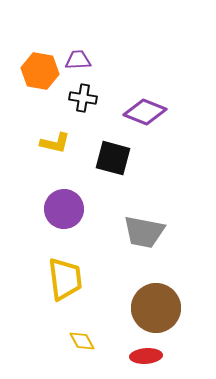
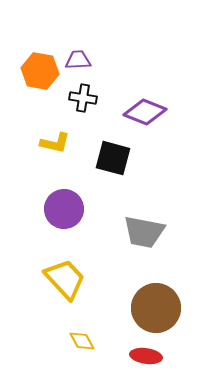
yellow trapezoid: rotated 36 degrees counterclockwise
red ellipse: rotated 12 degrees clockwise
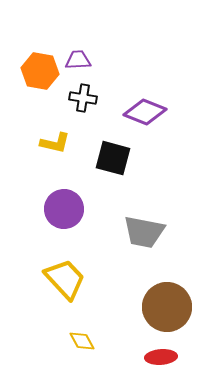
brown circle: moved 11 px right, 1 px up
red ellipse: moved 15 px right, 1 px down; rotated 12 degrees counterclockwise
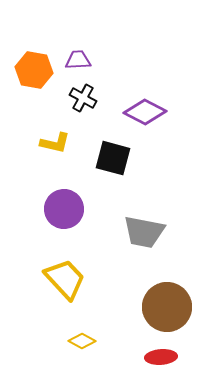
orange hexagon: moved 6 px left, 1 px up
black cross: rotated 20 degrees clockwise
purple diamond: rotated 6 degrees clockwise
yellow diamond: rotated 32 degrees counterclockwise
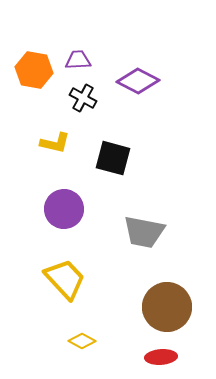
purple diamond: moved 7 px left, 31 px up
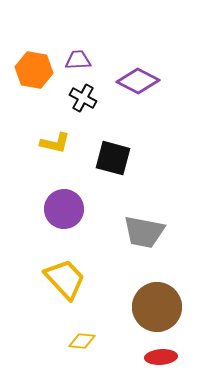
brown circle: moved 10 px left
yellow diamond: rotated 24 degrees counterclockwise
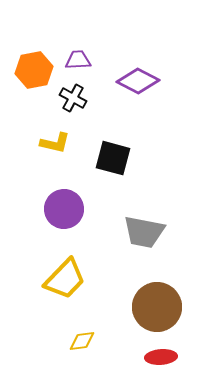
orange hexagon: rotated 21 degrees counterclockwise
black cross: moved 10 px left
yellow trapezoid: rotated 87 degrees clockwise
yellow diamond: rotated 12 degrees counterclockwise
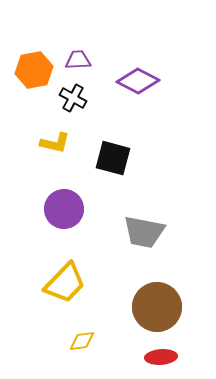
yellow trapezoid: moved 4 px down
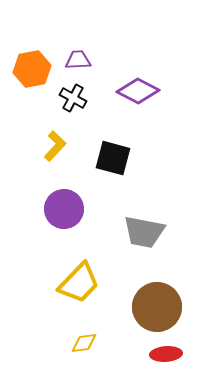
orange hexagon: moved 2 px left, 1 px up
purple diamond: moved 10 px down
yellow L-shape: moved 3 px down; rotated 60 degrees counterclockwise
yellow trapezoid: moved 14 px right
yellow diamond: moved 2 px right, 2 px down
red ellipse: moved 5 px right, 3 px up
